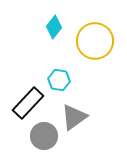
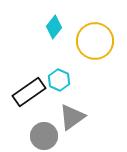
cyan hexagon: rotated 15 degrees clockwise
black rectangle: moved 1 px right, 11 px up; rotated 12 degrees clockwise
gray triangle: moved 2 px left
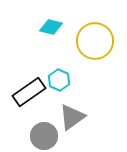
cyan diamond: moved 3 px left; rotated 65 degrees clockwise
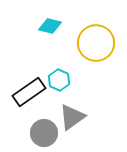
cyan diamond: moved 1 px left, 1 px up
yellow circle: moved 1 px right, 2 px down
gray circle: moved 3 px up
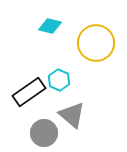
gray triangle: moved 2 px up; rotated 44 degrees counterclockwise
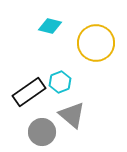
cyan hexagon: moved 1 px right, 2 px down; rotated 15 degrees clockwise
gray circle: moved 2 px left, 1 px up
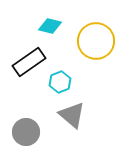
yellow circle: moved 2 px up
black rectangle: moved 30 px up
gray circle: moved 16 px left
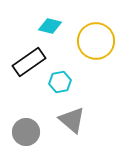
cyan hexagon: rotated 10 degrees clockwise
gray triangle: moved 5 px down
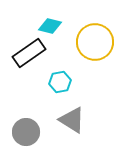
yellow circle: moved 1 px left, 1 px down
black rectangle: moved 9 px up
gray triangle: rotated 8 degrees counterclockwise
